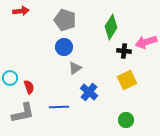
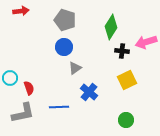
black cross: moved 2 px left
red semicircle: moved 1 px down
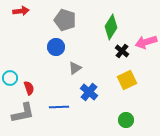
blue circle: moved 8 px left
black cross: rotated 32 degrees clockwise
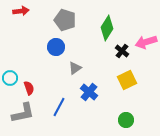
green diamond: moved 4 px left, 1 px down
blue line: rotated 60 degrees counterclockwise
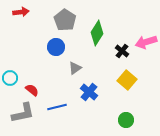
red arrow: moved 1 px down
gray pentagon: rotated 15 degrees clockwise
green diamond: moved 10 px left, 5 px down
yellow square: rotated 24 degrees counterclockwise
red semicircle: moved 3 px right, 2 px down; rotated 32 degrees counterclockwise
blue line: moved 2 px left; rotated 48 degrees clockwise
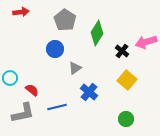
blue circle: moved 1 px left, 2 px down
green circle: moved 1 px up
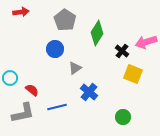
yellow square: moved 6 px right, 6 px up; rotated 18 degrees counterclockwise
green circle: moved 3 px left, 2 px up
